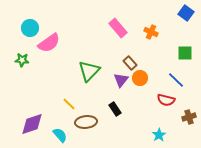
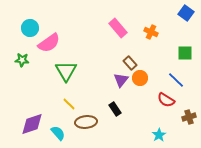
green triangle: moved 23 px left; rotated 15 degrees counterclockwise
red semicircle: rotated 18 degrees clockwise
cyan semicircle: moved 2 px left, 2 px up
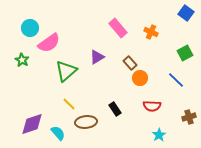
green square: rotated 28 degrees counterclockwise
green star: rotated 24 degrees clockwise
green triangle: rotated 20 degrees clockwise
purple triangle: moved 24 px left, 23 px up; rotated 21 degrees clockwise
red semicircle: moved 14 px left, 6 px down; rotated 30 degrees counterclockwise
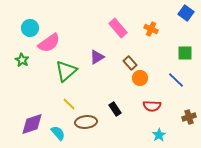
orange cross: moved 3 px up
green square: rotated 28 degrees clockwise
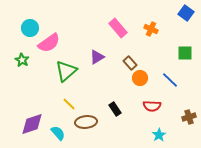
blue line: moved 6 px left
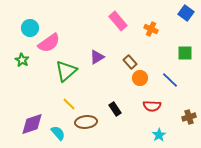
pink rectangle: moved 7 px up
brown rectangle: moved 1 px up
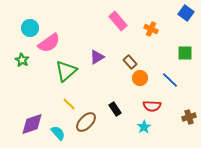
brown ellipse: rotated 40 degrees counterclockwise
cyan star: moved 15 px left, 8 px up
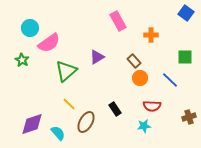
pink rectangle: rotated 12 degrees clockwise
orange cross: moved 6 px down; rotated 24 degrees counterclockwise
green square: moved 4 px down
brown rectangle: moved 4 px right, 1 px up
brown ellipse: rotated 15 degrees counterclockwise
cyan star: moved 1 px up; rotated 24 degrees clockwise
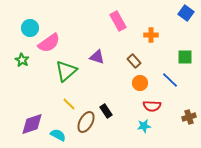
purple triangle: rotated 49 degrees clockwise
orange circle: moved 5 px down
black rectangle: moved 9 px left, 2 px down
cyan semicircle: moved 2 px down; rotated 21 degrees counterclockwise
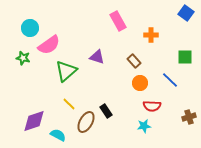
pink semicircle: moved 2 px down
green star: moved 1 px right, 2 px up; rotated 16 degrees counterclockwise
purple diamond: moved 2 px right, 3 px up
